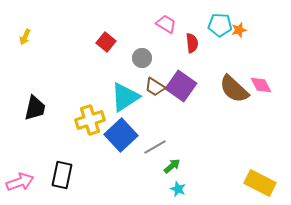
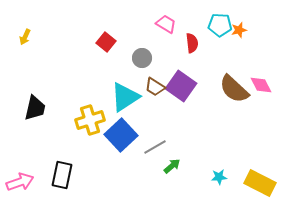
cyan star: moved 41 px right, 12 px up; rotated 28 degrees counterclockwise
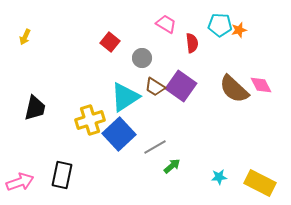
red square: moved 4 px right
blue square: moved 2 px left, 1 px up
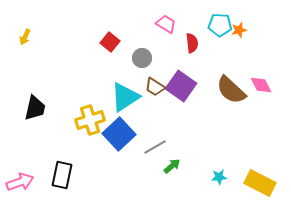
brown semicircle: moved 3 px left, 1 px down
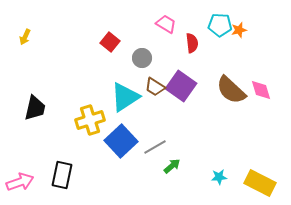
pink diamond: moved 5 px down; rotated 10 degrees clockwise
blue square: moved 2 px right, 7 px down
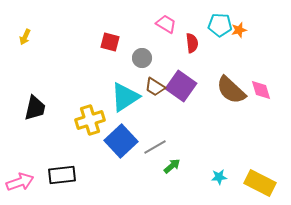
red square: rotated 24 degrees counterclockwise
black rectangle: rotated 72 degrees clockwise
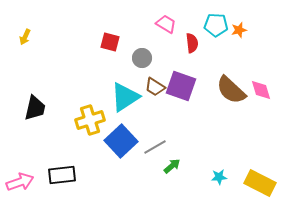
cyan pentagon: moved 4 px left
purple square: rotated 16 degrees counterclockwise
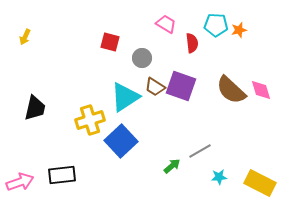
gray line: moved 45 px right, 4 px down
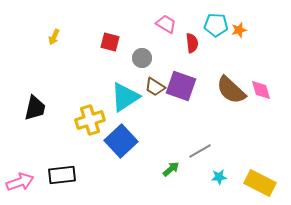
yellow arrow: moved 29 px right
green arrow: moved 1 px left, 3 px down
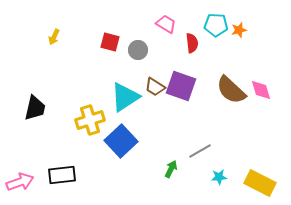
gray circle: moved 4 px left, 8 px up
green arrow: rotated 24 degrees counterclockwise
